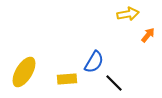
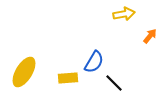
yellow arrow: moved 4 px left
orange arrow: moved 2 px right, 1 px down
yellow rectangle: moved 1 px right, 1 px up
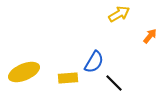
yellow arrow: moved 5 px left; rotated 20 degrees counterclockwise
yellow ellipse: rotated 36 degrees clockwise
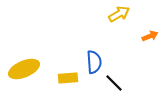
orange arrow: rotated 28 degrees clockwise
blue semicircle: rotated 35 degrees counterclockwise
yellow ellipse: moved 3 px up
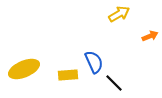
blue semicircle: rotated 20 degrees counterclockwise
yellow rectangle: moved 3 px up
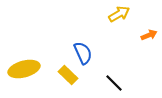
orange arrow: moved 1 px left, 1 px up
blue semicircle: moved 11 px left, 9 px up
yellow ellipse: rotated 8 degrees clockwise
yellow rectangle: rotated 48 degrees clockwise
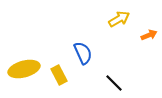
yellow arrow: moved 5 px down
yellow rectangle: moved 9 px left; rotated 18 degrees clockwise
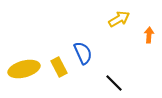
orange arrow: rotated 63 degrees counterclockwise
yellow rectangle: moved 8 px up
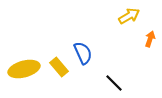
yellow arrow: moved 10 px right, 3 px up
orange arrow: moved 1 px right, 4 px down; rotated 14 degrees clockwise
yellow rectangle: rotated 12 degrees counterclockwise
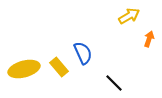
orange arrow: moved 1 px left
